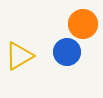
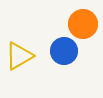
blue circle: moved 3 px left, 1 px up
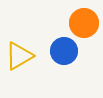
orange circle: moved 1 px right, 1 px up
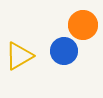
orange circle: moved 1 px left, 2 px down
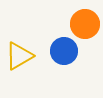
orange circle: moved 2 px right, 1 px up
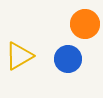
blue circle: moved 4 px right, 8 px down
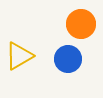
orange circle: moved 4 px left
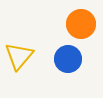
yellow triangle: rotated 20 degrees counterclockwise
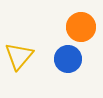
orange circle: moved 3 px down
